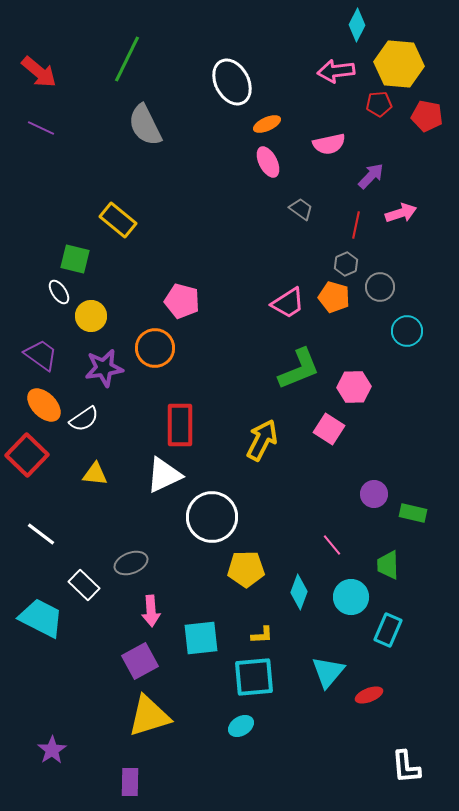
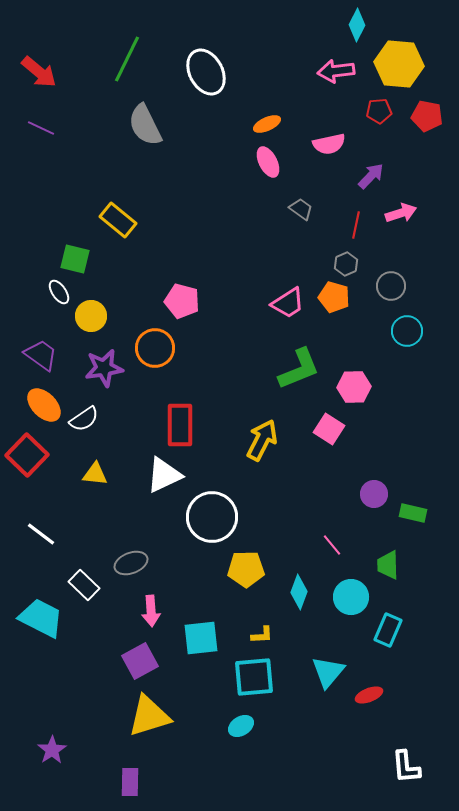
white ellipse at (232, 82): moved 26 px left, 10 px up
red pentagon at (379, 104): moved 7 px down
gray circle at (380, 287): moved 11 px right, 1 px up
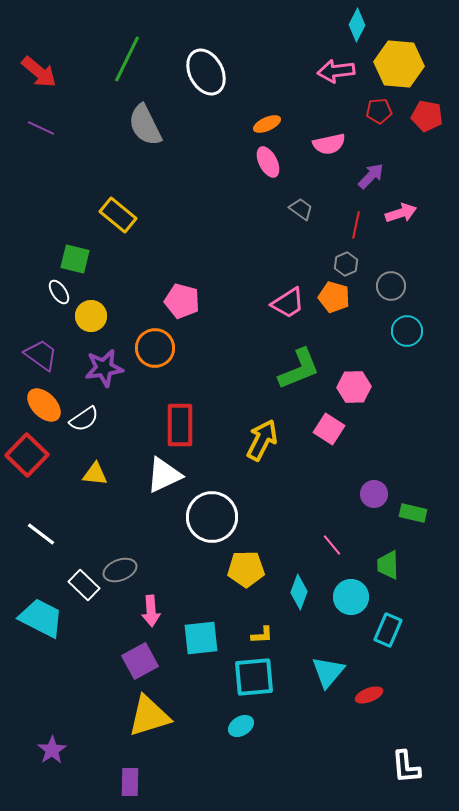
yellow rectangle at (118, 220): moved 5 px up
gray ellipse at (131, 563): moved 11 px left, 7 px down
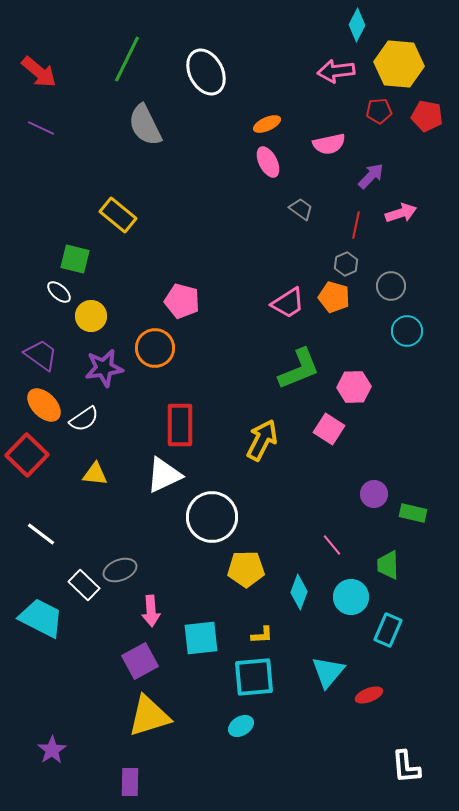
white ellipse at (59, 292): rotated 15 degrees counterclockwise
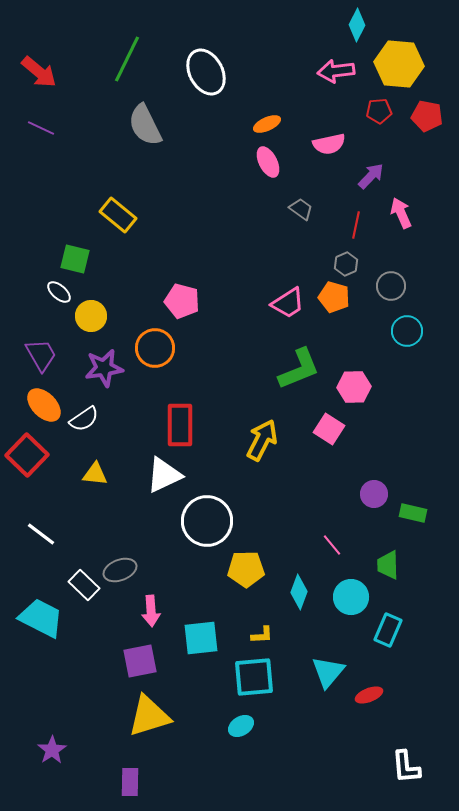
pink arrow at (401, 213): rotated 96 degrees counterclockwise
purple trapezoid at (41, 355): rotated 24 degrees clockwise
white circle at (212, 517): moved 5 px left, 4 px down
purple square at (140, 661): rotated 18 degrees clockwise
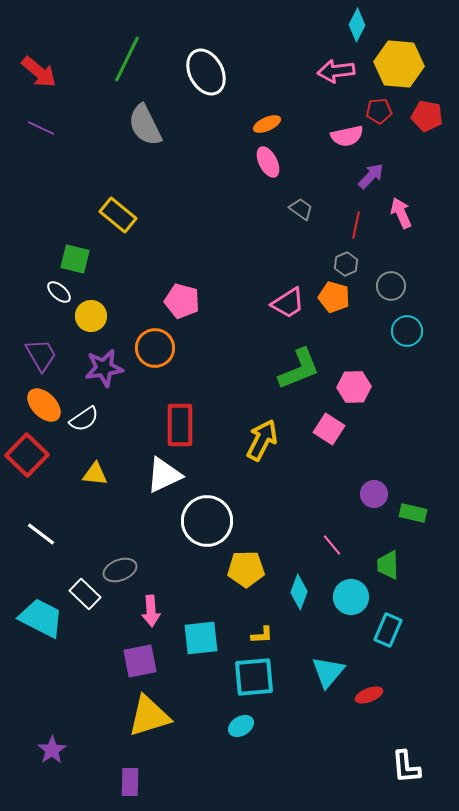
pink semicircle at (329, 144): moved 18 px right, 8 px up
white rectangle at (84, 585): moved 1 px right, 9 px down
